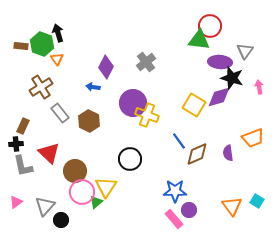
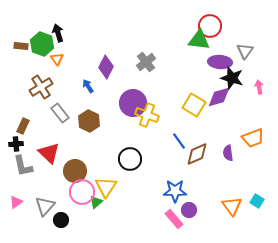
blue arrow at (93, 87): moved 5 px left, 1 px up; rotated 48 degrees clockwise
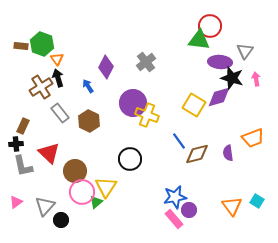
black arrow at (58, 33): moved 45 px down
pink arrow at (259, 87): moved 3 px left, 8 px up
brown diamond at (197, 154): rotated 10 degrees clockwise
blue star at (175, 191): moved 6 px down; rotated 10 degrees counterclockwise
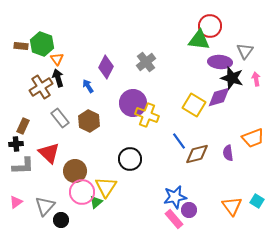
gray rectangle at (60, 113): moved 5 px down
gray L-shape at (23, 166): rotated 80 degrees counterclockwise
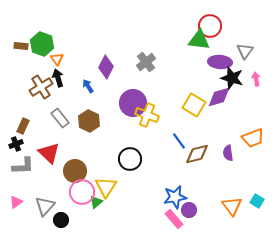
black cross at (16, 144): rotated 16 degrees counterclockwise
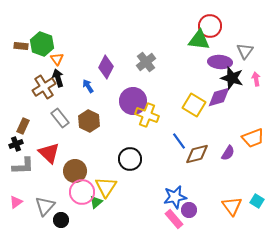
brown cross at (41, 87): moved 3 px right
purple circle at (133, 103): moved 2 px up
purple semicircle at (228, 153): rotated 140 degrees counterclockwise
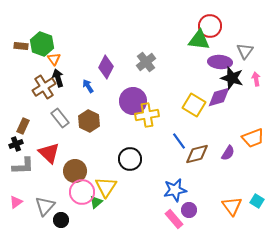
orange triangle at (57, 59): moved 3 px left
yellow cross at (147, 115): rotated 30 degrees counterclockwise
blue star at (175, 197): moved 7 px up
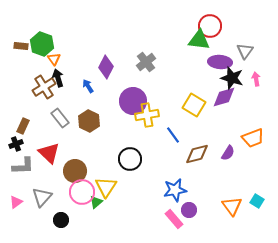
purple diamond at (219, 97): moved 5 px right
blue line at (179, 141): moved 6 px left, 6 px up
gray triangle at (45, 206): moved 3 px left, 9 px up
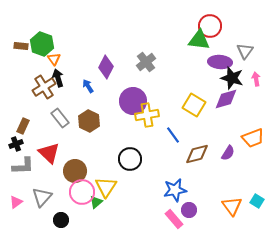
purple diamond at (224, 97): moved 2 px right, 2 px down
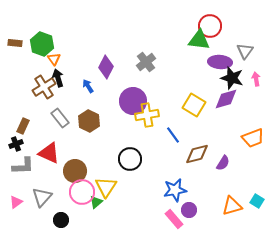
brown rectangle at (21, 46): moved 6 px left, 3 px up
red triangle at (49, 153): rotated 20 degrees counterclockwise
purple semicircle at (228, 153): moved 5 px left, 10 px down
orange triangle at (232, 206): rotated 50 degrees clockwise
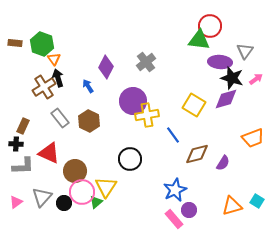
pink arrow at (256, 79): rotated 64 degrees clockwise
black cross at (16, 144): rotated 24 degrees clockwise
blue star at (175, 190): rotated 15 degrees counterclockwise
black circle at (61, 220): moved 3 px right, 17 px up
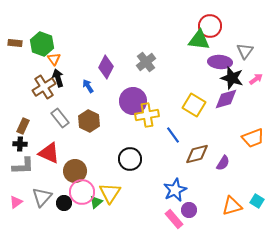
black cross at (16, 144): moved 4 px right
yellow triangle at (106, 187): moved 4 px right, 6 px down
